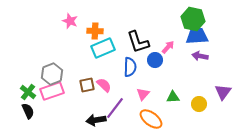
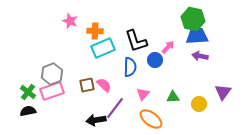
black L-shape: moved 2 px left, 1 px up
black semicircle: rotated 77 degrees counterclockwise
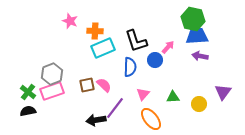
orange ellipse: rotated 15 degrees clockwise
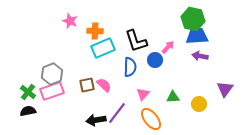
purple triangle: moved 2 px right, 3 px up
purple line: moved 2 px right, 5 px down
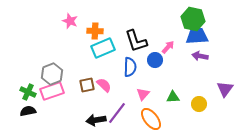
green cross: rotated 14 degrees counterclockwise
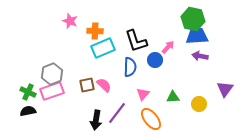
black arrow: rotated 72 degrees counterclockwise
